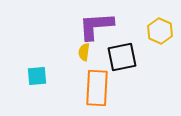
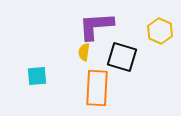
black square: rotated 28 degrees clockwise
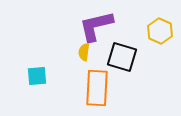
purple L-shape: rotated 9 degrees counterclockwise
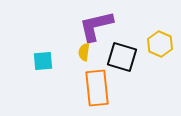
yellow hexagon: moved 13 px down
cyan square: moved 6 px right, 15 px up
orange rectangle: rotated 9 degrees counterclockwise
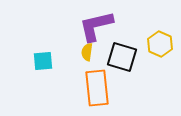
yellow semicircle: moved 3 px right
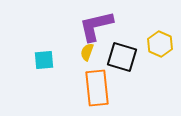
yellow semicircle: rotated 12 degrees clockwise
cyan square: moved 1 px right, 1 px up
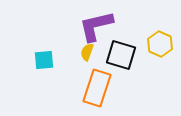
black square: moved 1 px left, 2 px up
orange rectangle: rotated 24 degrees clockwise
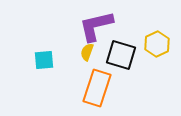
yellow hexagon: moved 3 px left; rotated 10 degrees clockwise
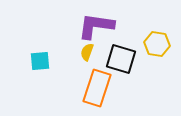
purple L-shape: rotated 21 degrees clockwise
yellow hexagon: rotated 25 degrees counterclockwise
black square: moved 4 px down
cyan square: moved 4 px left, 1 px down
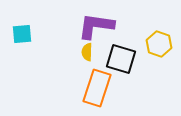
yellow hexagon: moved 2 px right; rotated 10 degrees clockwise
yellow semicircle: rotated 18 degrees counterclockwise
cyan square: moved 18 px left, 27 px up
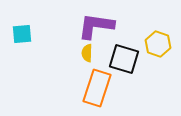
yellow hexagon: moved 1 px left
yellow semicircle: moved 1 px down
black square: moved 3 px right
